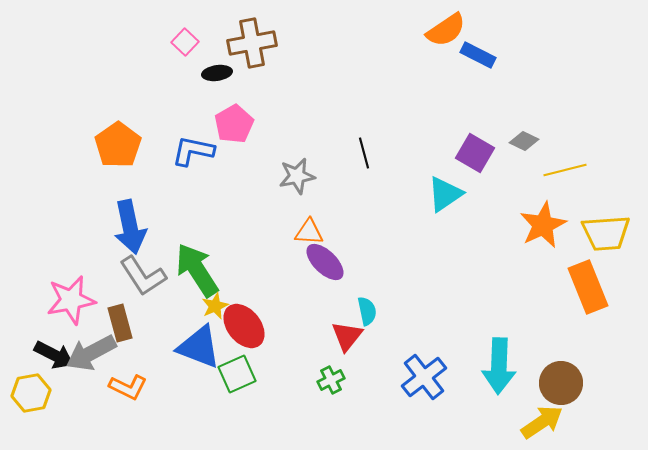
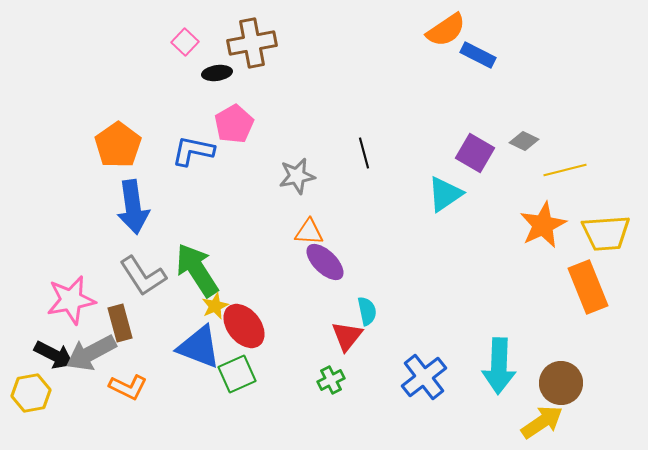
blue arrow: moved 3 px right, 20 px up; rotated 4 degrees clockwise
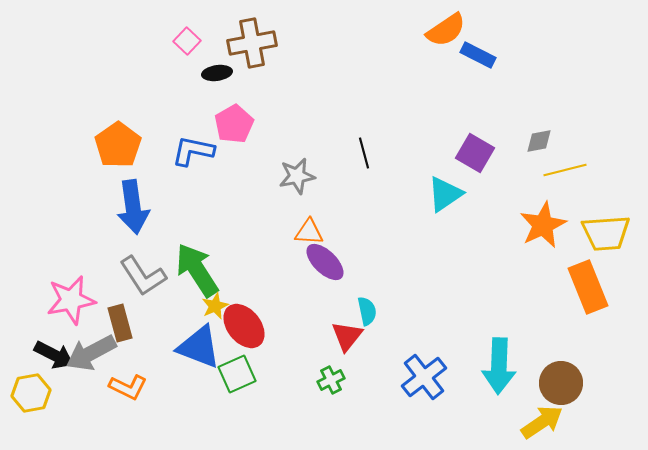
pink square: moved 2 px right, 1 px up
gray diamond: moved 15 px right; rotated 36 degrees counterclockwise
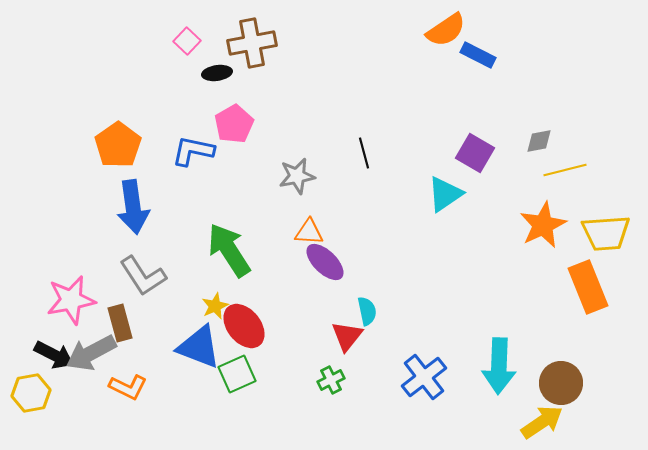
green arrow: moved 32 px right, 20 px up
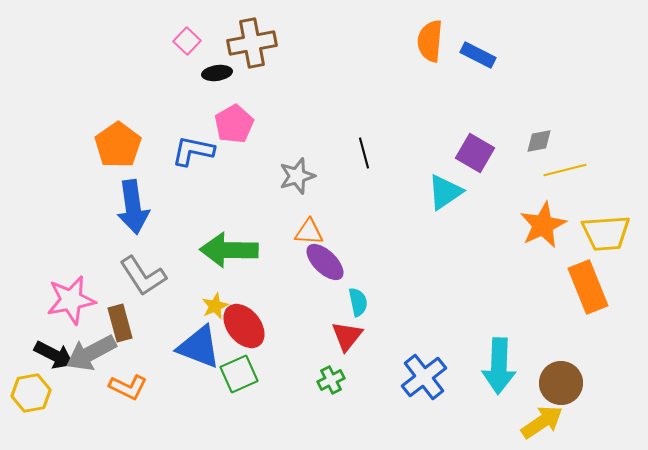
orange semicircle: moved 16 px left, 11 px down; rotated 129 degrees clockwise
gray star: rotated 6 degrees counterclockwise
cyan triangle: moved 2 px up
green arrow: rotated 56 degrees counterclockwise
cyan semicircle: moved 9 px left, 9 px up
green square: moved 2 px right
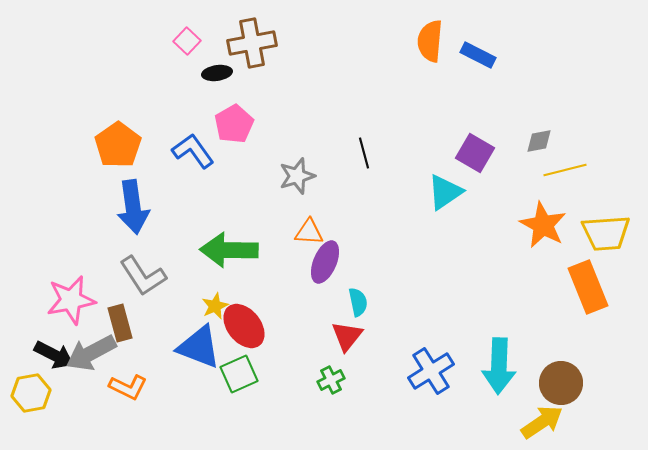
blue L-shape: rotated 42 degrees clockwise
orange star: rotated 18 degrees counterclockwise
purple ellipse: rotated 69 degrees clockwise
blue cross: moved 7 px right, 6 px up; rotated 6 degrees clockwise
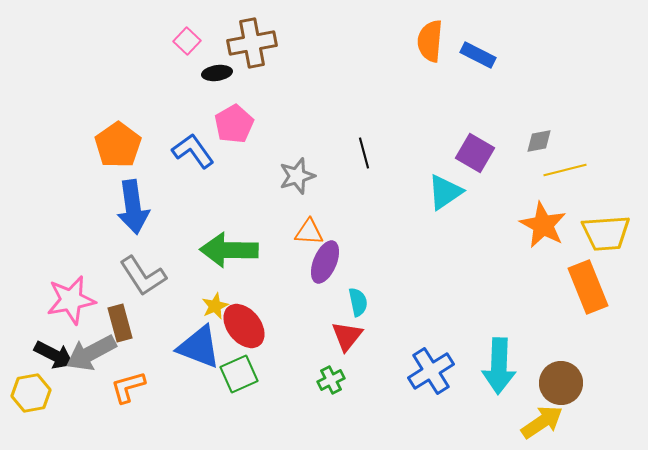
orange L-shape: rotated 138 degrees clockwise
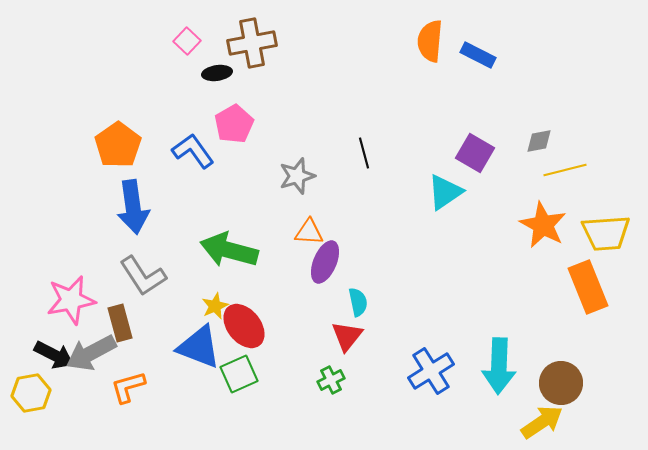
green arrow: rotated 14 degrees clockwise
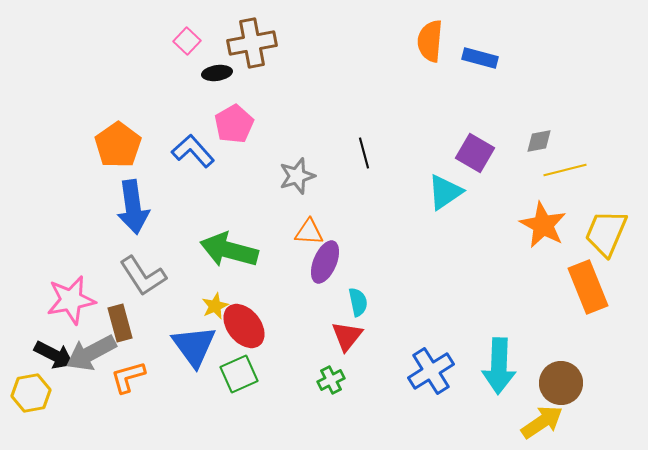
blue rectangle: moved 2 px right, 3 px down; rotated 12 degrees counterclockwise
blue L-shape: rotated 6 degrees counterclockwise
yellow trapezoid: rotated 117 degrees clockwise
blue triangle: moved 5 px left, 1 px up; rotated 33 degrees clockwise
orange L-shape: moved 10 px up
